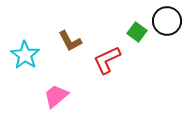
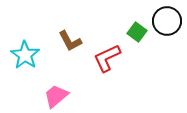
red L-shape: moved 2 px up
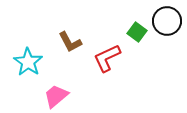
brown L-shape: moved 1 px down
cyan star: moved 3 px right, 7 px down
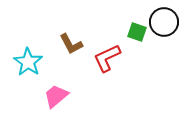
black circle: moved 3 px left, 1 px down
green square: rotated 18 degrees counterclockwise
brown L-shape: moved 1 px right, 2 px down
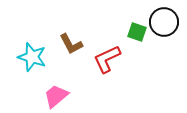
red L-shape: moved 1 px down
cyan star: moved 4 px right, 5 px up; rotated 16 degrees counterclockwise
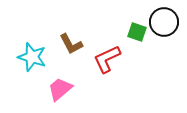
pink trapezoid: moved 4 px right, 7 px up
